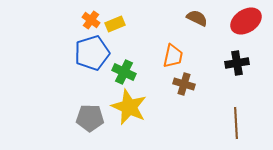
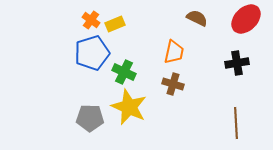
red ellipse: moved 2 px up; rotated 12 degrees counterclockwise
orange trapezoid: moved 1 px right, 4 px up
brown cross: moved 11 px left
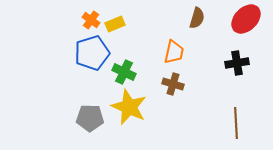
brown semicircle: rotated 80 degrees clockwise
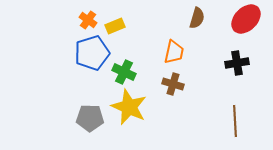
orange cross: moved 3 px left
yellow rectangle: moved 2 px down
brown line: moved 1 px left, 2 px up
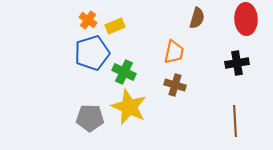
red ellipse: rotated 48 degrees counterclockwise
brown cross: moved 2 px right, 1 px down
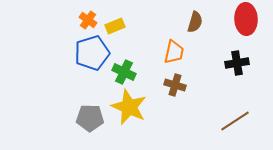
brown semicircle: moved 2 px left, 4 px down
brown line: rotated 60 degrees clockwise
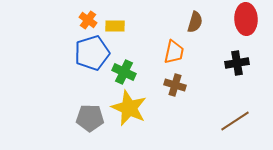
yellow rectangle: rotated 24 degrees clockwise
yellow star: moved 1 px down
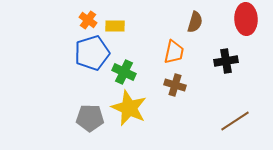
black cross: moved 11 px left, 2 px up
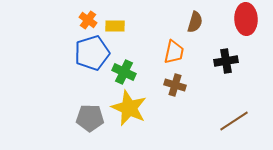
brown line: moved 1 px left
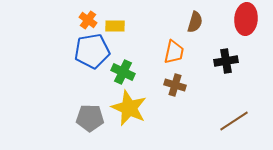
red ellipse: rotated 8 degrees clockwise
blue pentagon: moved 2 px up; rotated 8 degrees clockwise
green cross: moved 1 px left
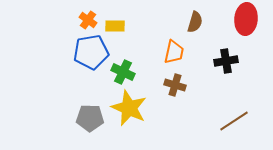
blue pentagon: moved 1 px left, 1 px down
